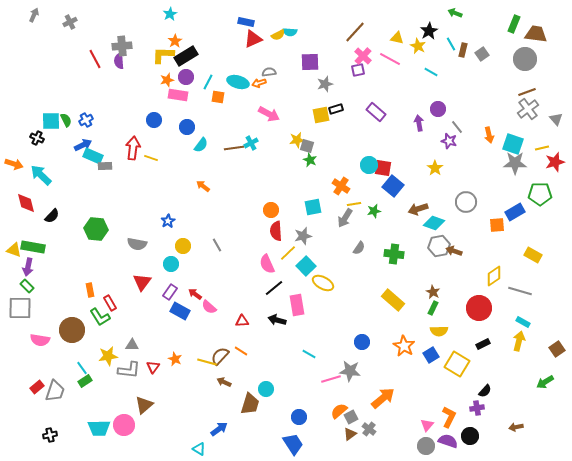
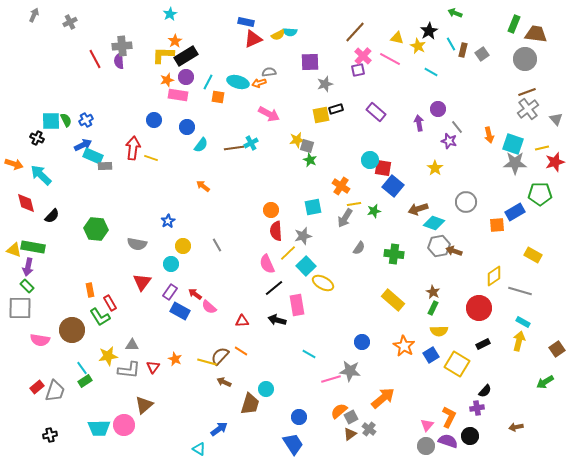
cyan circle at (369, 165): moved 1 px right, 5 px up
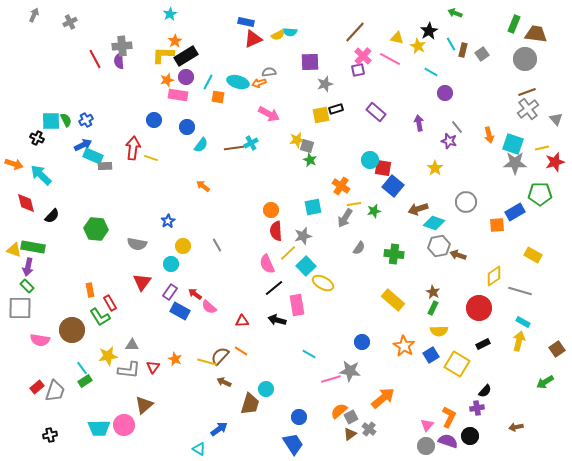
purple circle at (438, 109): moved 7 px right, 16 px up
brown arrow at (454, 251): moved 4 px right, 4 px down
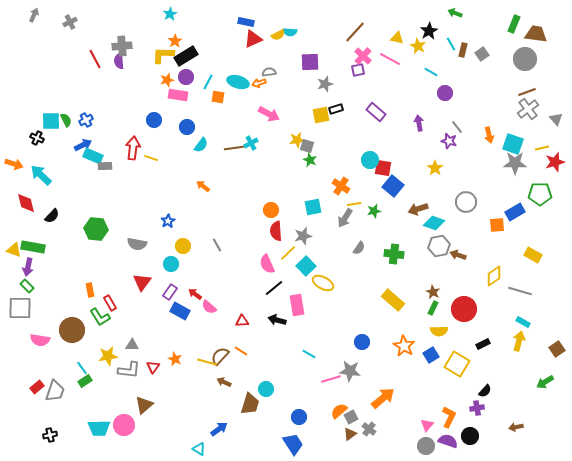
red circle at (479, 308): moved 15 px left, 1 px down
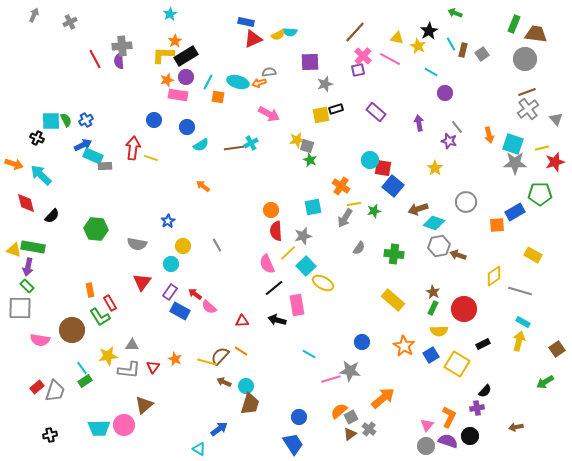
cyan semicircle at (201, 145): rotated 21 degrees clockwise
cyan circle at (266, 389): moved 20 px left, 3 px up
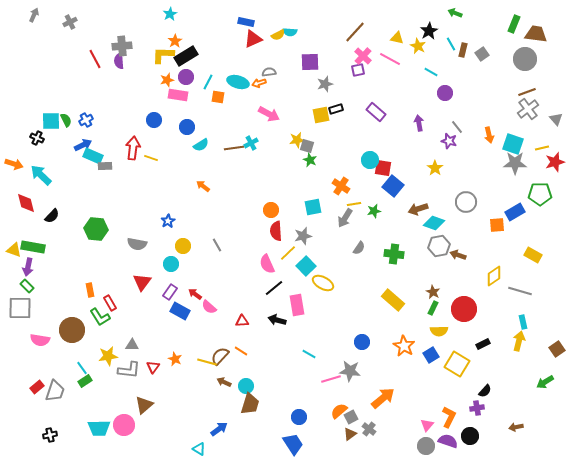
cyan rectangle at (523, 322): rotated 48 degrees clockwise
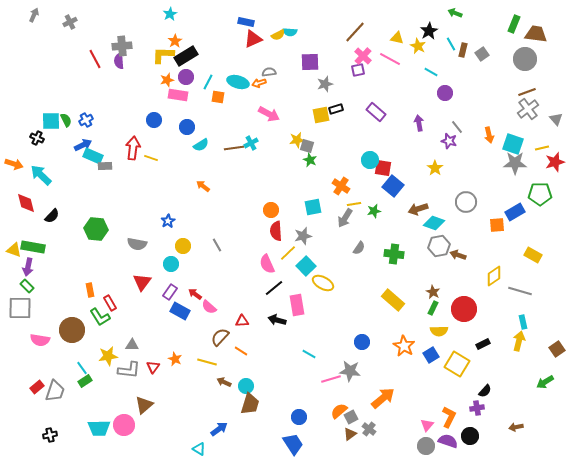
brown semicircle at (220, 356): moved 19 px up
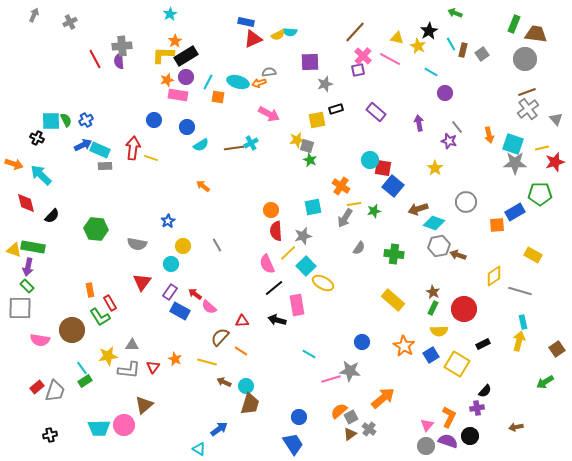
yellow square at (321, 115): moved 4 px left, 5 px down
cyan rectangle at (93, 156): moved 7 px right, 6 px up
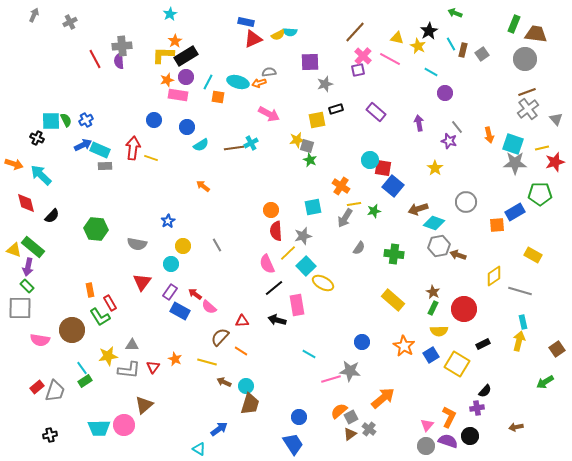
green rectangle at (33, 247): rotated 30 degrees clockwise
